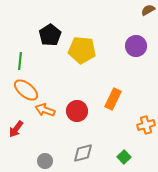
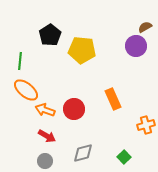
brown semicircle: moved 3 px left, 17 px down
orange rectangle: rotated 50 degrees counterclockwise
red circle: moved 3 px left, 2 px up
red arrow: moved 31 px right, 7 px down; rotated 96 degrees counterclockwise
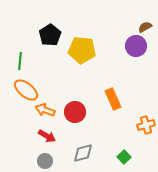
red circle: moved 1 px right, 3 px down
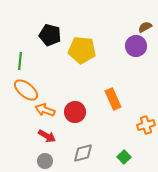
black pentagon: rotated 25 degrees counterclockwise
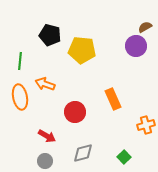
orange ellipse: moved 6 px left, 7 px down; rotated 40 degrees clockwise
orange arrow: moved 26 px up
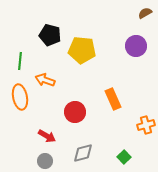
brown semicircle: moved 14 px up
orange arrow: moved 4 px up
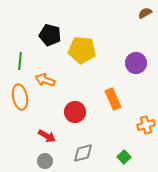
purple circle: moved 17 px down
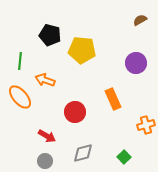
brown semicircle: moved 5 px left, 7 px down
orange ellipse: rotated 30 degrees counterclockwise
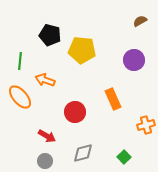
brown semicircle: moved 1 px down
purple circle: moved 2 px left, 3 px up
